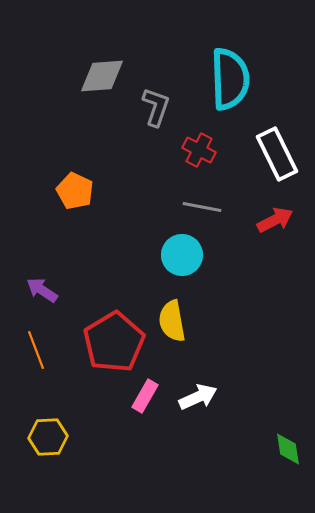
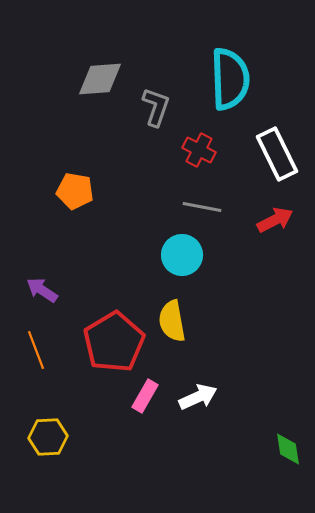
gray diamond: moved 2 px left, 3 px down
orange pentagon: rotated 15 degrees counterclockwise
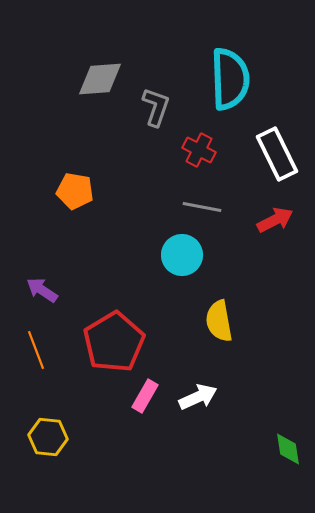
yellow semicircle: moved 47 px right
yellow hexagon: rotated 9 degrees clockwise
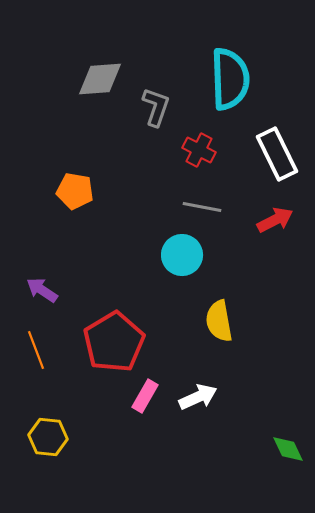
green diamond: rotated 16 degrees counterclockwise
